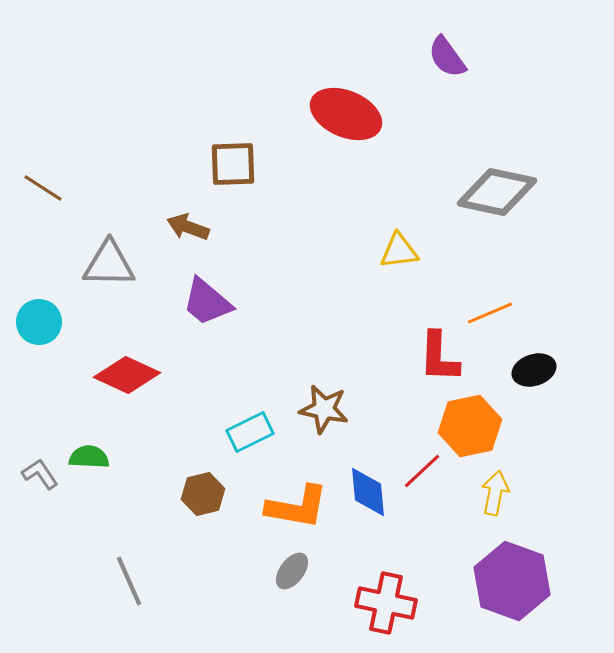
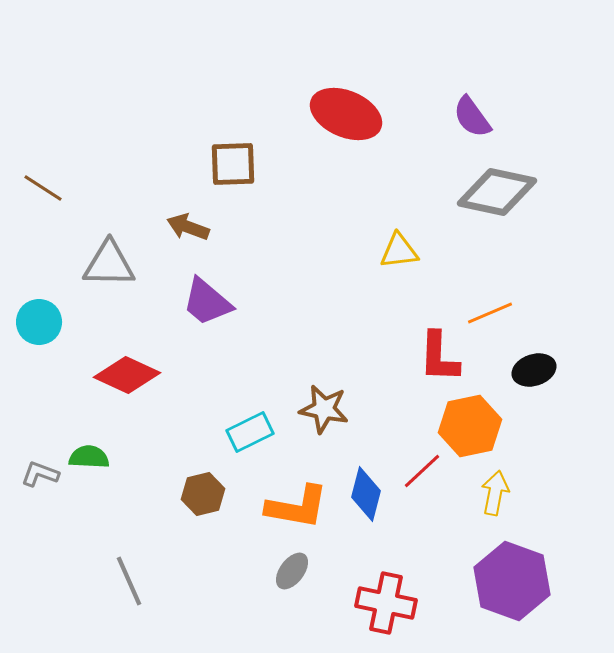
purple semicircle: moved 25 px right, 60 px down
gray L-shape: rotated 36 degrees counterclockwise
blue diamond: moved 2 px left, 2 px down; rotated 20 degrees clockwise
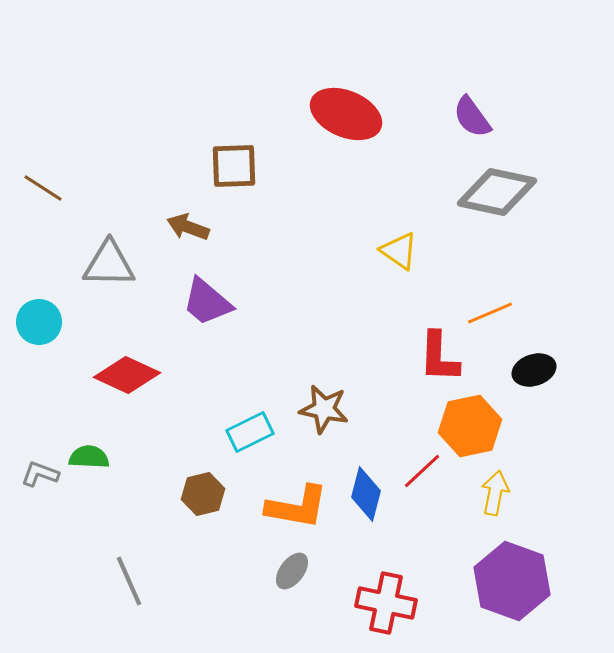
brown square: moved 1 px right, 2 px down
yellow triangle: rotated 42 degrees clockwise
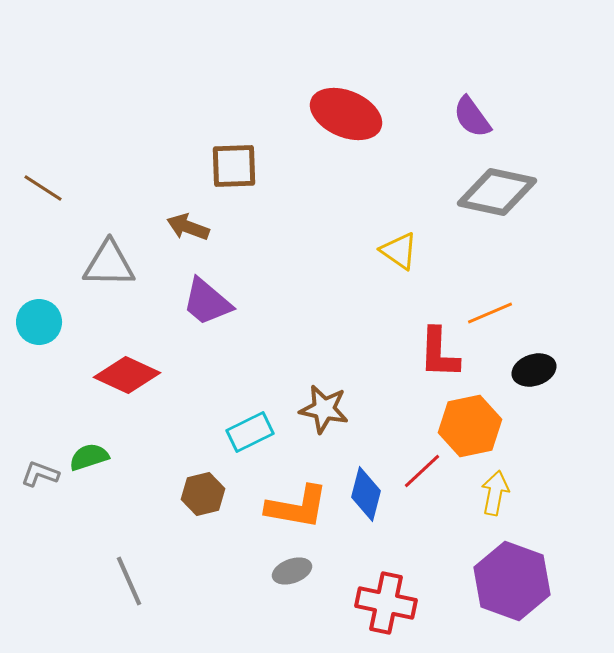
red L-shape: moved 4 px up
green semicircle: rotated 21 degrees counterclockwise
gray ellipse: rotated 33 degrees clockwise
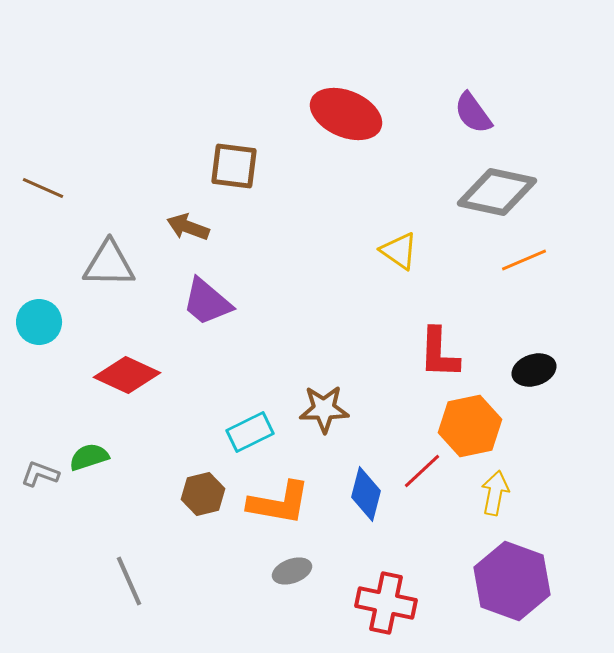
purple semicircle: moved 1 px right, 4 px up
brown square: rotated 9 degrees clockwise
brown line: rotated 9 degrees counterclockwise
orange line: moved 34 px right, 53 px up
brown star: rotated 12 degrees counterclockwise
orange L-shape: moved 18 px left, 4 px up
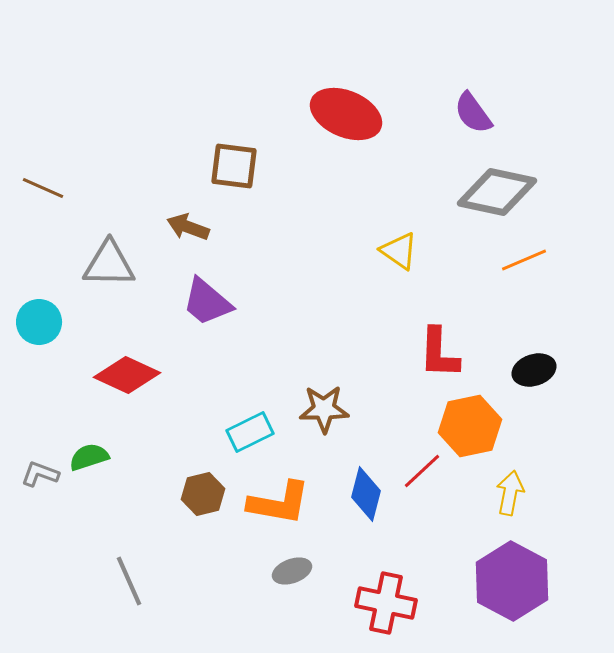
yellow arrow: moved 15 px right
purple hexagon: rotated 8 degrees clockwise
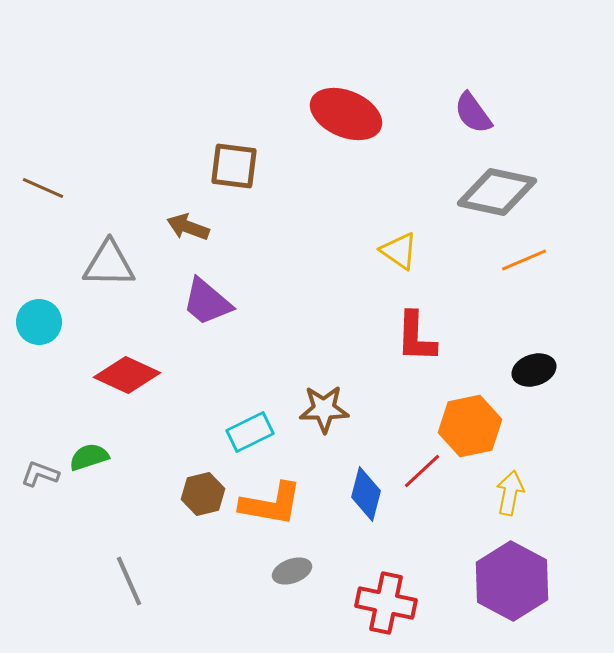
red L-shape: moved 23 px left, 16 px up
orange L-shape: moved 8 px left, 1 px down
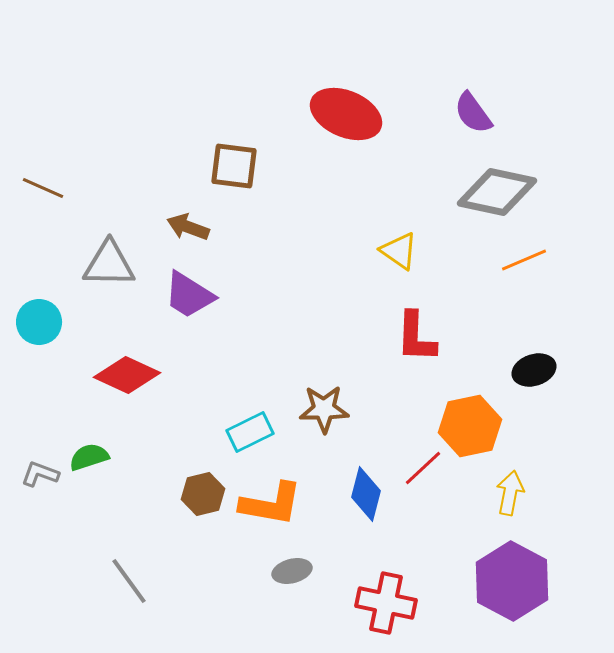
purple trapezoid: moved 18 px left, 7 px up; rotated 8 degrees counterclockwise
red line: moved 1 px right, 3 px up
gray ellipse: rotated 6 degrees clockwise
gray line: rotated 12 degrees counterclockwise
